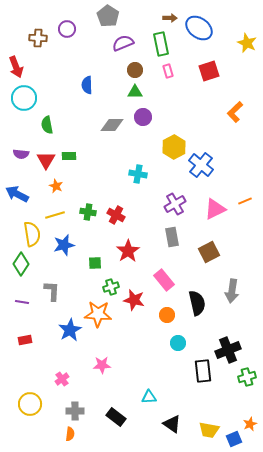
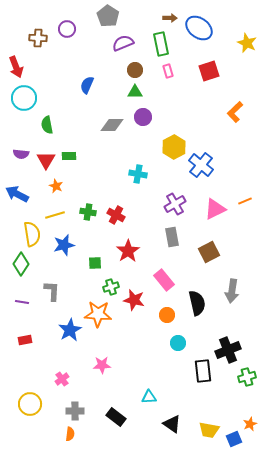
blue semicircle at (87, 85): rotated 24 degrees clockwise
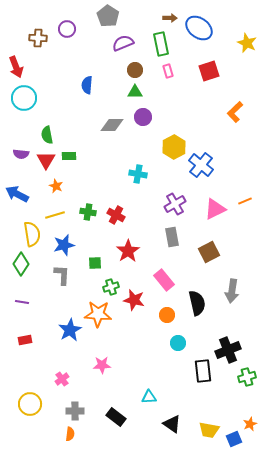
blue semicircle at (87, 85): rotated 18 degrees counterclockwise
green semicircle at (47, 125): moved 10 px down
gray L-shape at (52, 291): moved 10 px right, 16 px up
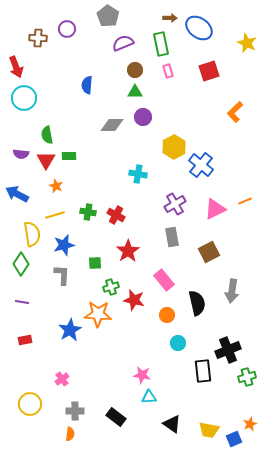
pink star at (102, 365): moved 40 px right, 10 px down; rotated 12 degrees clockwise
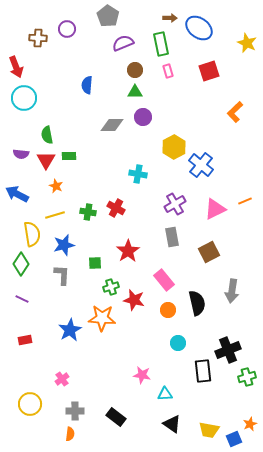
red cross at (116, 215): moved 7 px up
purple line at (22, 302): moved 3 px up; rotated 16 degrees clockwise
orange star at (98, 314): moved 4 px right, 4 px down
orange circle at (167, 315): moved 1 px right, 5 px up
cyan triangle at (149, 397): moved 16 px right, 3 px up
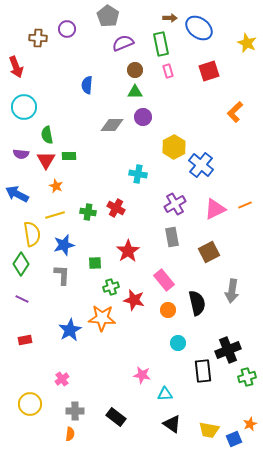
cyan circle at (24, 98): moved 9 px down
orange line at (245, 201): moved 4 px down
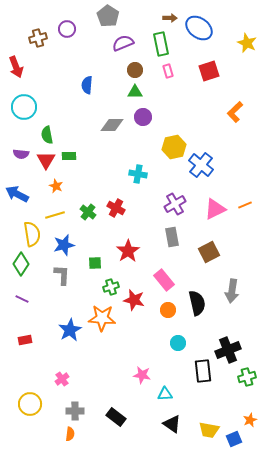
brown cross at (38, 38): rotated 18 degrees counterclockwise
yellow hexagon at (174, 147): rotated 15 degrees clockwise
green cross at (88, 212): rotated 28 degrees clockwise
orange star at (250, 424): moved 4 px up
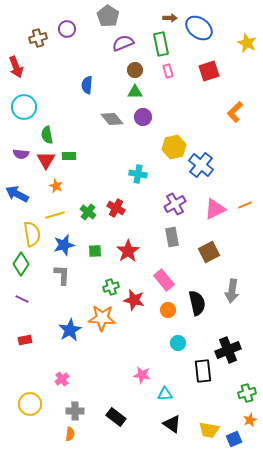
gray diamond at (112, 125): moved 6 px up; rotated 50 degrees clockwise
green square at (95, 263): moved 12 px up
green cross at (247, 377): moved 16 px down
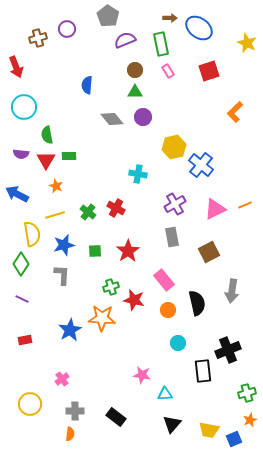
purple semicircle at (123, 43): moved 2 px right, 3 px up
pink rectangle at (168, 71): rotated 16 degrees counterclockwise
black triangle at (172, 424): rotated 36 degrees clockwise
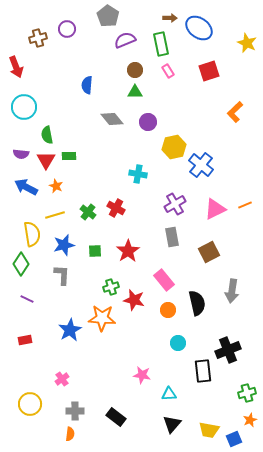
purple circle at (143, 117): moved 5 px right, 5 px down
blue arrow at (17, 194): moved 9 px right, 7 px up
purple line at (22, 299): moved 5 px right
cyan triangle at (165, 394): moved 4 px right
